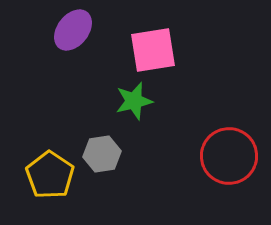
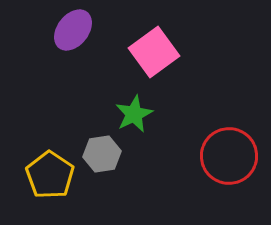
pink square: moved 1 px right, 2 px down; rotated 27 degrees counterclockwise
green star: moved 13 px down; rotated 12 degrees counterclockwise
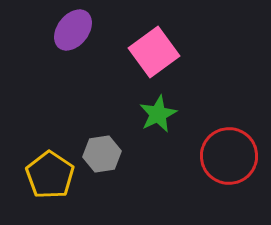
green star: moved 24 px right
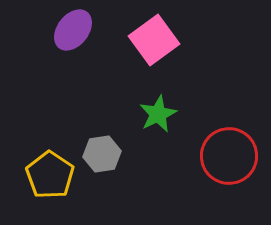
pink square: moved 12 px up
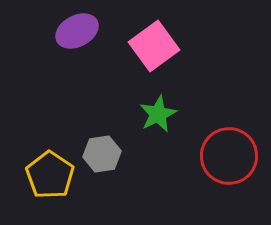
purple ellipse: moved 4 px right, 1 px down; rotated 24 degrees clockwise
pink square: moved 6 px down
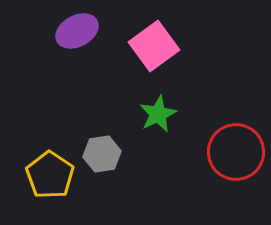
red circle: moved 7 px right, 4 px up
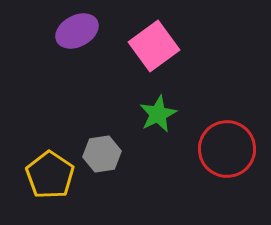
red circle: moved 9 px left, 3 px up
